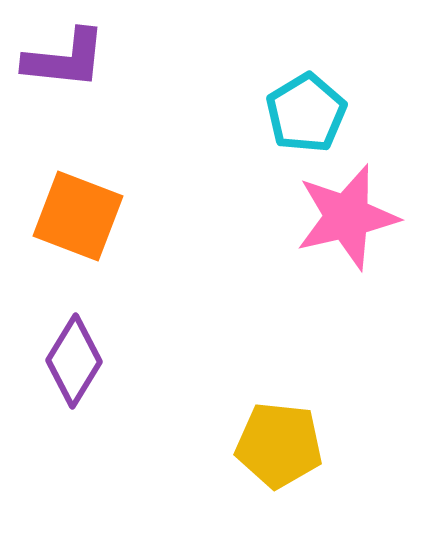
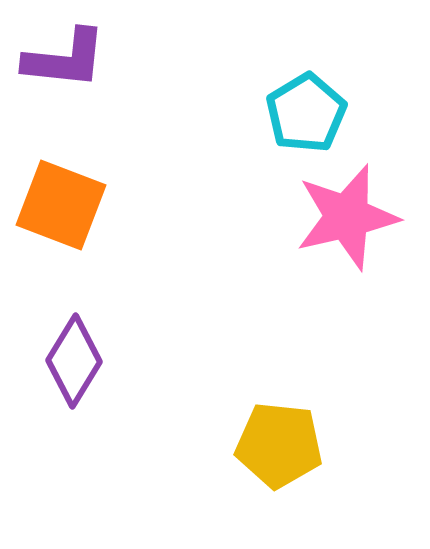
orange square: moved 17 px left, 11 px up
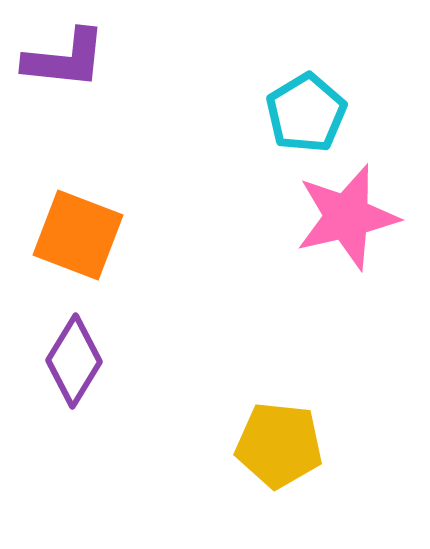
orange square: moved 17 px right, 30 px down
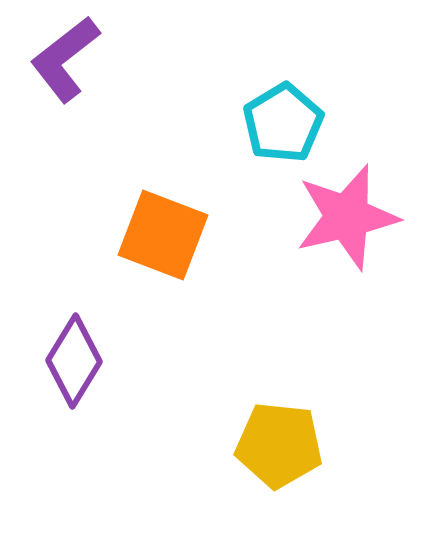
purple L-shape: rotated 136 degrees clockwise
cyan pentagon: moved 23 px left, 10 px down
orange square: moved 85 px right
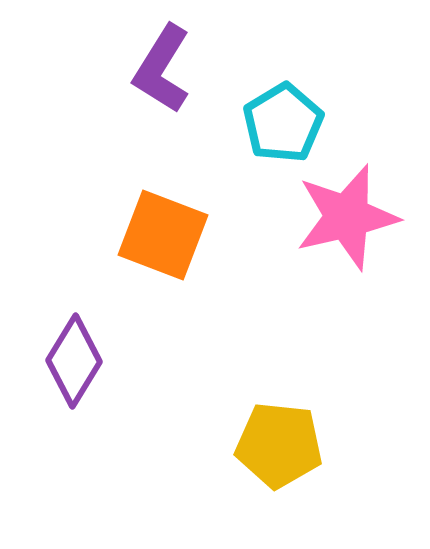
purple L-shape: moved 97 px right, 10 px down; rotated 20 degrees counterclockwise
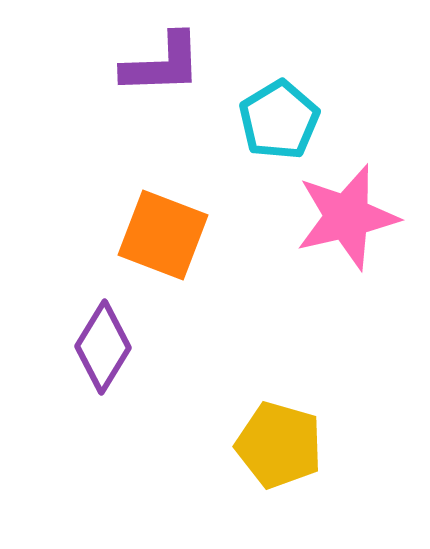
purple L-shape: moved 5 px up; rotated 124 degrees counterclockwise
cyan pentagon: moved 4 px left, 3 px up
purple diamond: moved 29 px right, 14 px up
yellow pentagon: rotated 10 degrees clockwise
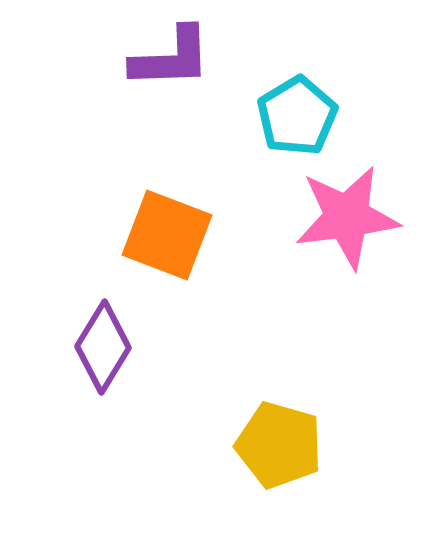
purple L-shape: moved 9 px right, 6 px up
cyan pentagon: moved 18 px right, 4 px up
pink star: rotated 6 degrees clockwise
orange square: moved 4 px right
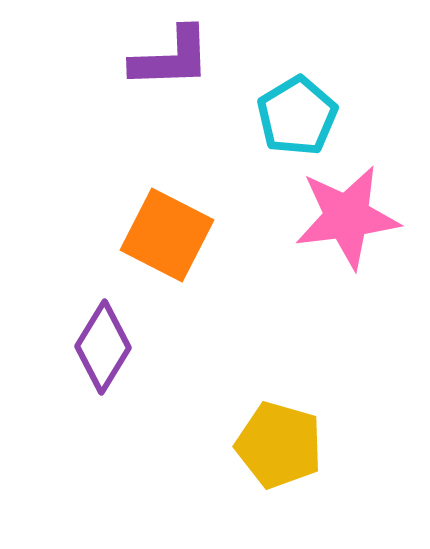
orange square: rotated 6 degrees clockwise
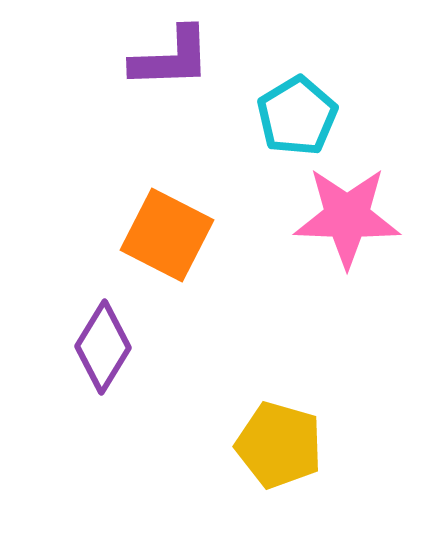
pink star: rotated 9 degrees clockwise
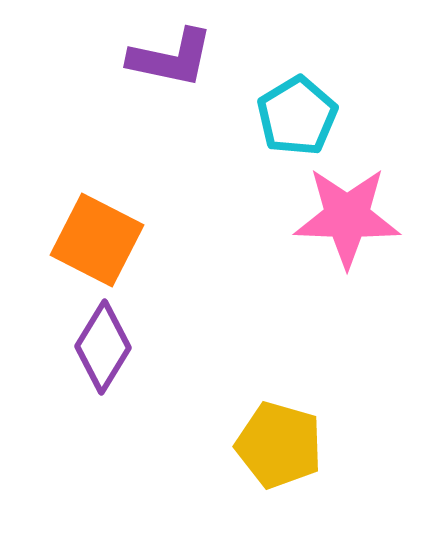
purple L-shape: rotated 14 degrees clockwise
orange square: moved 70 px left, 5 px down
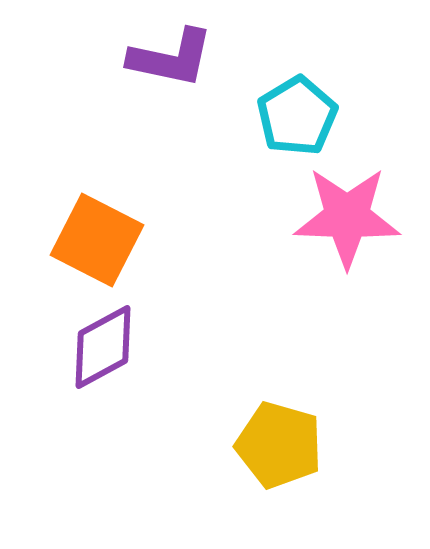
purple diamond: rotated 30 degrees clockwise
